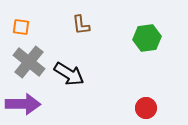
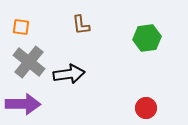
black arrow: rotated 40 degrees counterclockwise
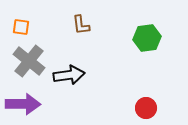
gray cross: moved 1 px up
black arrow: moved 1 px down
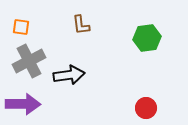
gray cross: rotated 24 degrees clockwise
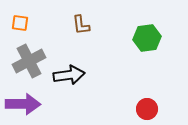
orange square: moved 1 px left, 4 px up
red circle: moved 1 px right, 1 px down
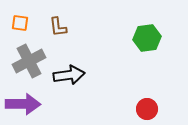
brown L-shape: moved 23 px left, 2 px down
